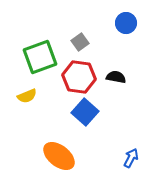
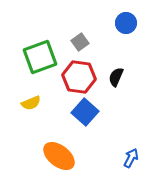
black semicircle: rotated 78 degrees counterclockwise
yellow semicircle: moved 4 px right, 7 px down
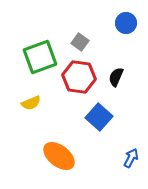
gray square: rotated 18 degrees counterclockwise
blue square: moved 14 px right, 5 px down
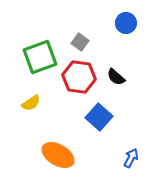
black semicircle: rotated 72 degrees counterclockwise
yellow semicircle: rotated 12 degrees counterclockwise
orange ellipse: moved 1 px left, 1 px up; rotated 8 degrees counterclockwise
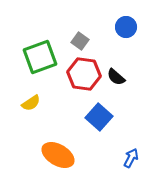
blue circle: moved 4 px down
gray square: moved 1 px up
red hexagon: moved 5 px right, 3 px up
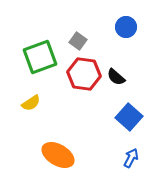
gray square: moved 2 px left
blue square: moved 30 px right
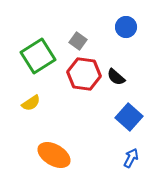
green square: moved 2 px left, 1 px up; rotated 12 degrees counterclockwise
orange ellipse: moved 4 px left
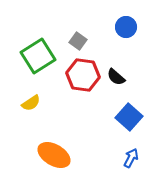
red hexagon: moved 1 px left, 1 px down
